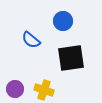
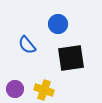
blue circle: moved 5 px left, 3 px down
blue semicircle: moved 4 px left, 5 px down; rotated 12 degrees clockwise
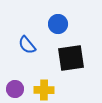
yellow cross: rotated 18 degrees counterclockwise
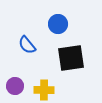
purple circle: moved 3 px up
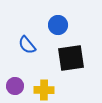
blue circle: moved 1 px down
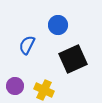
blue semicircle: rotated 66 degrees clockwise
black square: moved 2 px right, 1 px down; rotated 16 degrees counterclockwise
yellow cross: rotated 24 degrees clockwise
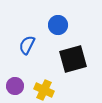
black square: rotated 8 degrees clockwise
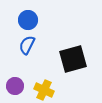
blue circle: moved 30 px left, 5 px up
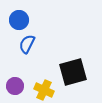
blue circle: moved 9 px left
blue semicircle: moved 1 px up
black square: moved 13 px down
